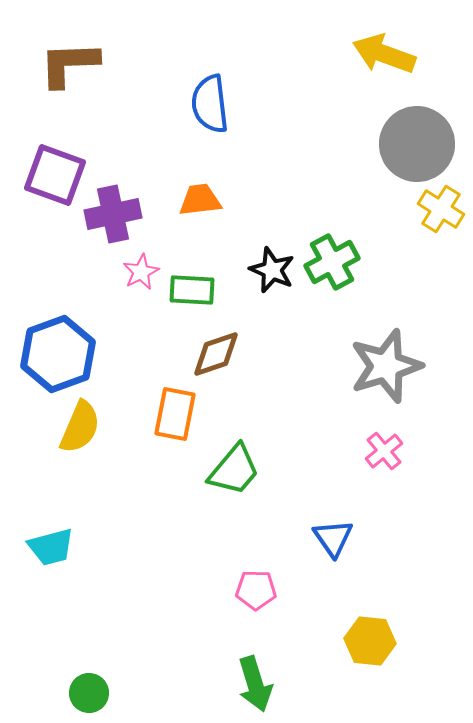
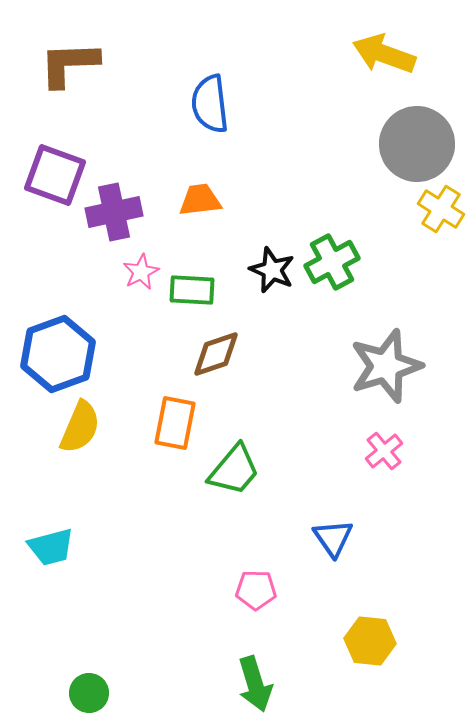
purple cross: moved 1 px right, 2 px up
orange rectangle: moved 9 px down
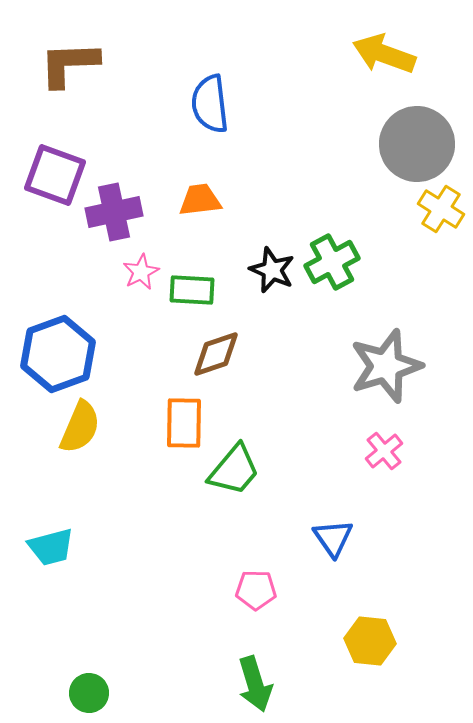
orange rectangle: moved 9 px right; rotated 10 degrees counterclockwise
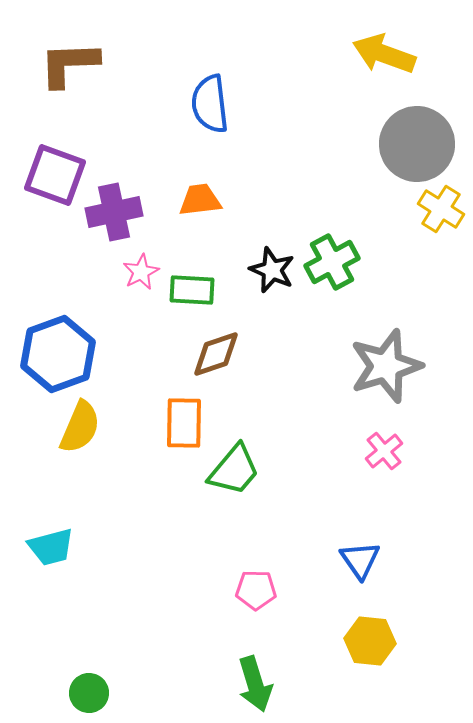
blue triangle: moved 27 px right, 22 px down
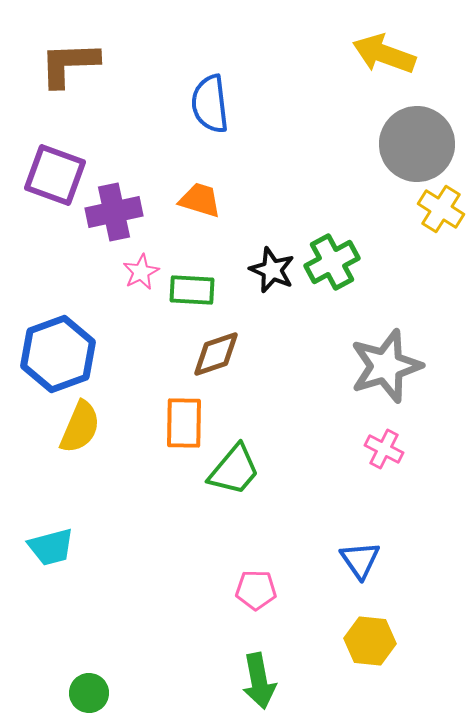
orange trapezoid: rotated 24 degrees clockwise
pink cross: moved 2 px up; rotated 24 degrees counterclockwise
green arrow: moved 4 px right, 3 px up; rotated 6 degrees clockwise
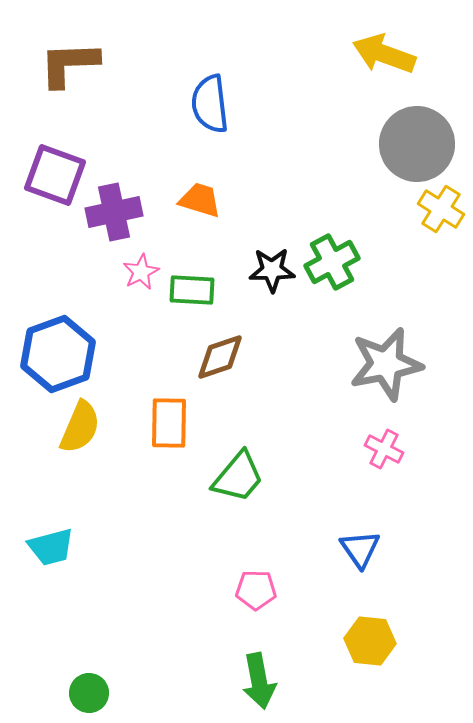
black star: rotated 24 degrees counterclockwise
brown diamond: moved 4 px right, 3 px down
gray star: moved 2 px up; rotated 6 degrees clockwise
orange rectangle: moved 15 px left
green trapezoid: moved 4 px right, 7 px down
blue triangle: moved 11 px up
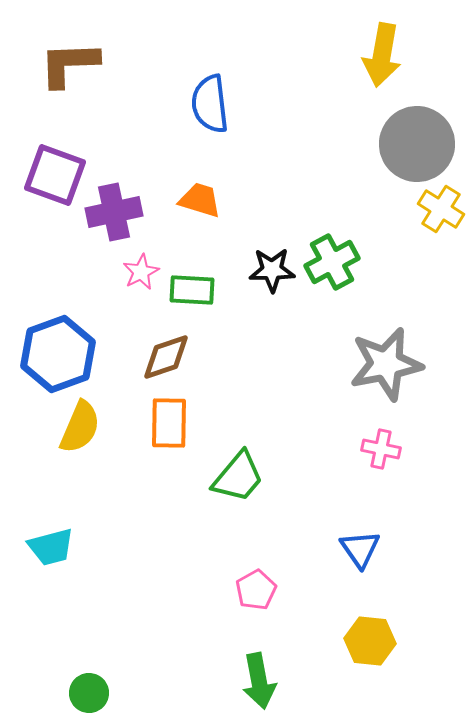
yellow arrow: moved 2 px left, 1 px down; rotated 100 degrees counterclockwise
brown diamond: moved 54 px left
pink cross: moved 3 px left; rotated 15 degrees counterclockwise
pink pentagon: rotated 30 degrees counterclockwise
